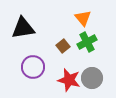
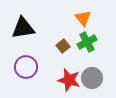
purple circle: moved 7 px left
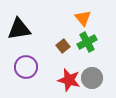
black triangle: moved 4 px left, 1 px down
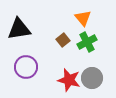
brown square: moved 6 px up
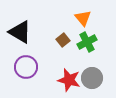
black triangle: moved 1 px right, 3 px down; rotated 40 degrees clockwise
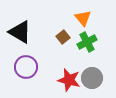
brown square: moved 3 px up
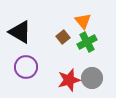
orange triangle: moved 3 px down
red star: rotated 30 degrees counterclockwise
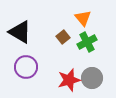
orange triangle: moved 3 px up
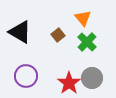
brown square: moved 5 px left, 2 px up
green cross: rotated 18 degrees counterclockwise
purple circle: moved 9 px down
red star: moved 3 px down; rotated 20 degrees counterclockwise
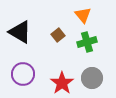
orange triangle: moved 3 px up
green cross: rotated 30 degrees clockwise
purple circle: moved 3 px left, 2 px up
red star: moved 7 px left
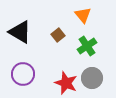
green cross: moved 4 px down; rotated 18 degrees counterclockwise
red star: moved 4 px right; rotated 15 degrees counterclockwise
